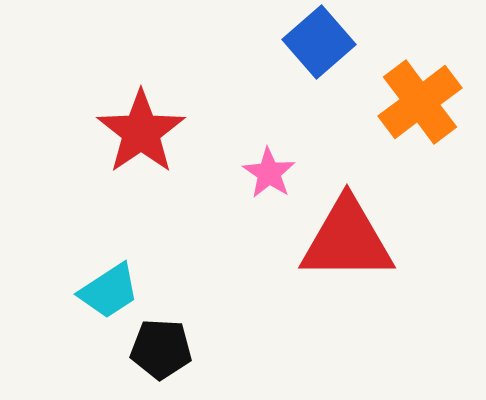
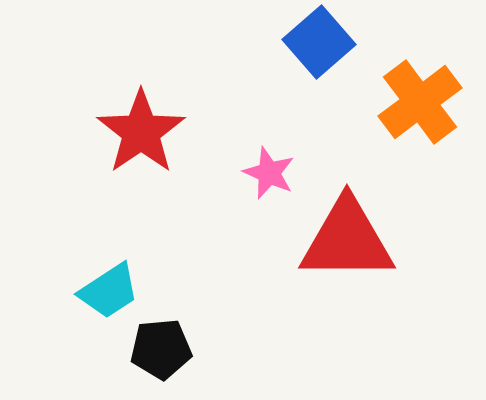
pink star: rotated 10 degrees counterclockwise
black pentagon: rotated 8 degrees counterclockwise
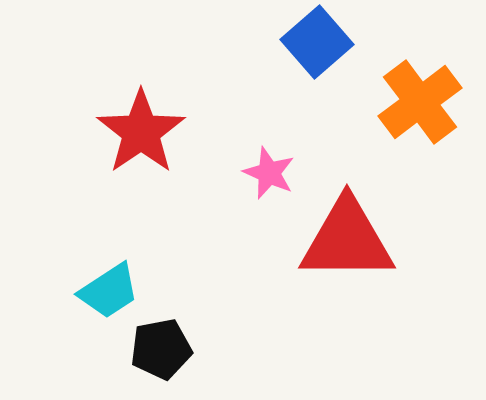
blue square: moved 2 px left
black pentagon: rotated 6 degrees counterclockwise
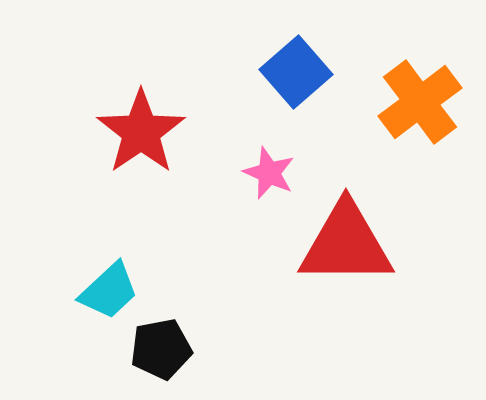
blue square: moved 21 px left, 30 px down
red triangle: moved 1 px left, 4 px down
cyan trapezoid: rotated 10 degrees counterclockwise
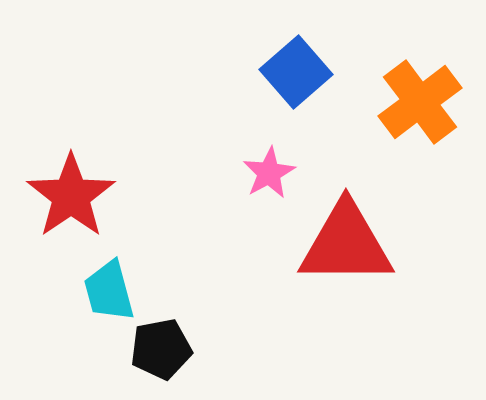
red star: moved 70 px left, 64 px down
pink star: rotated 20 degrees clockwise
cyan trapezoid: rotated 118 degrees clockwise
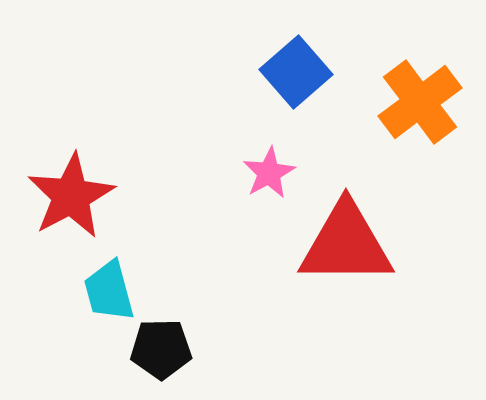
red star: rotated 6 degrees clockwise
black pentagon: rotated 10 degrees clockwise
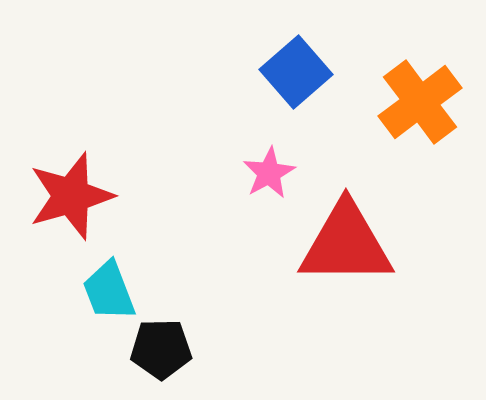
red star: rotated 12 degrees clockwise
cyan trapezoid: rotated 6 degrees counterclockwise
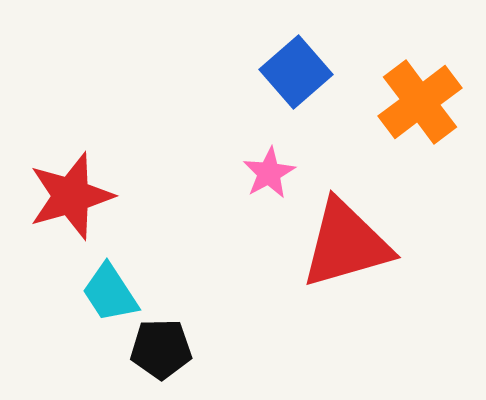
red triangle: rotated 16 degrees counterclockwise
cyan trapezoid: moved 1 px right, 2 px down; rotated 12 degrees counterclockwise
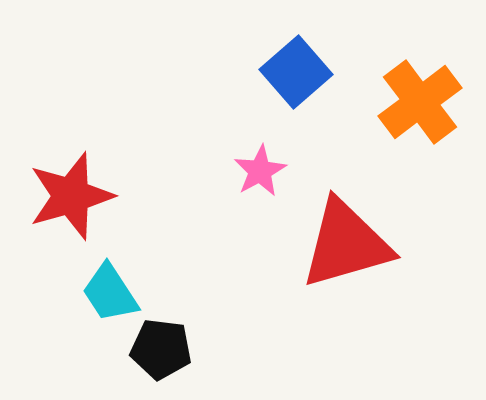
pink star: moved 9 px left, 2 px up
black pentagon: rotated 8 degrees clockwise
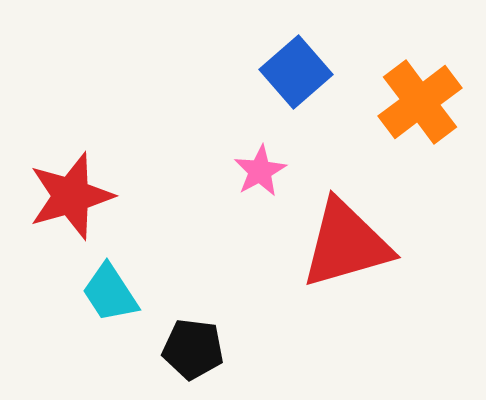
black pentagon: moved 32 px right
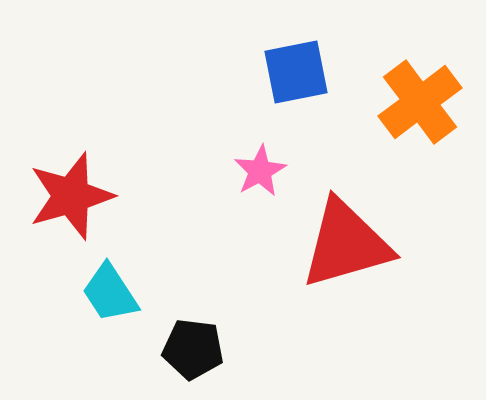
blue square: rotated 30 degrees clockwise
